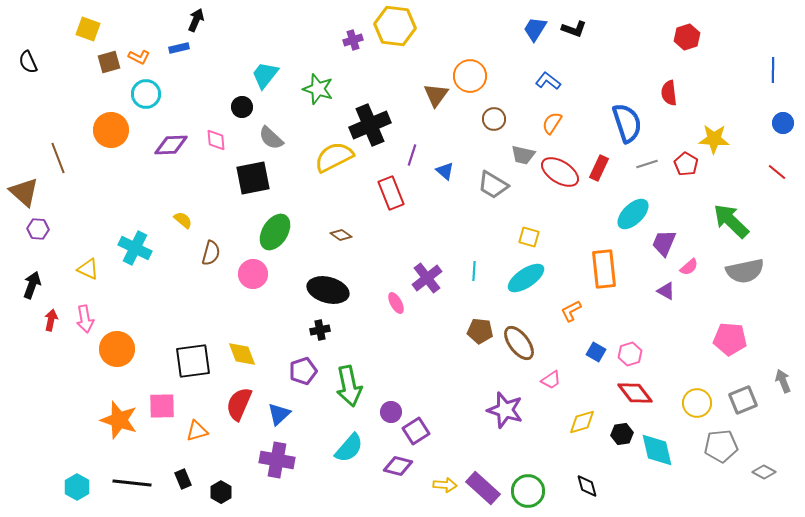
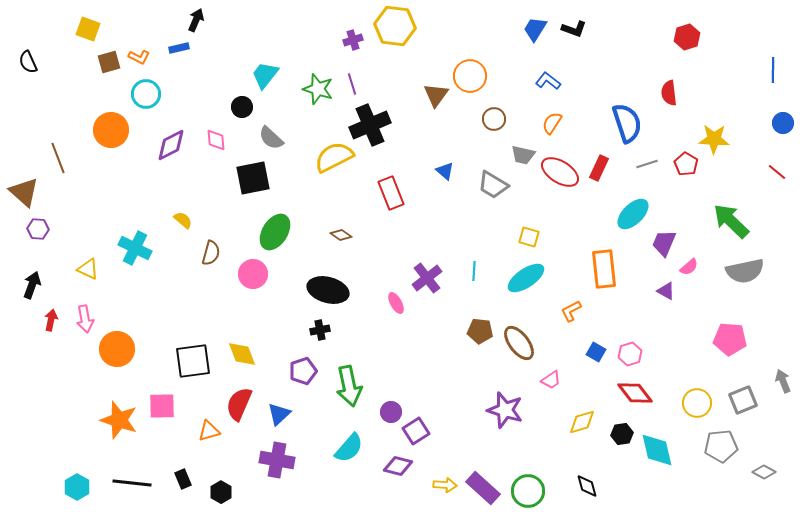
purple diamond at (171, 145): rotated 24 degrees counterclockwise
purple line at (412, 155): moved 60 px left, 71 px up; rotated 35 degrees counterclockwise
orange triangle at (197, 431): moved 12 px right
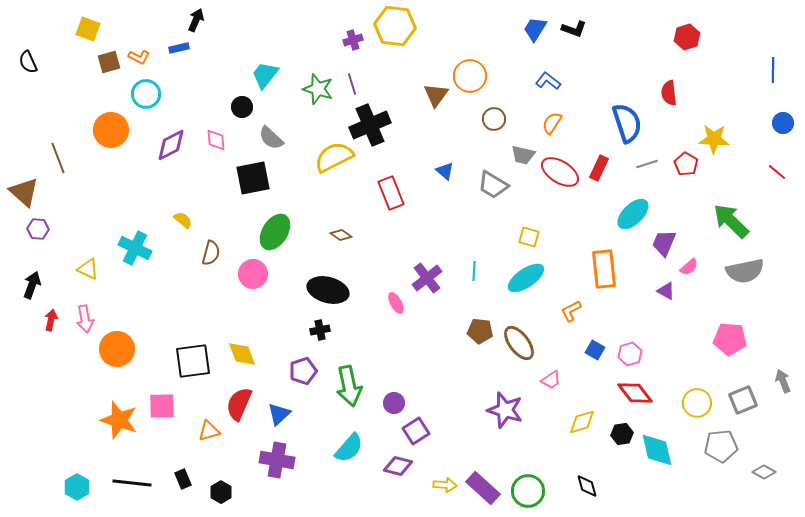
blue square at (596, 352): moved 1 px left, 2 px up
purple circle at (391, 412): moved 3 px right, 9 px up
